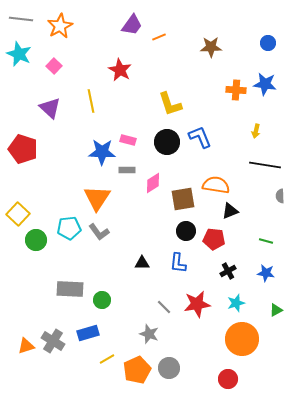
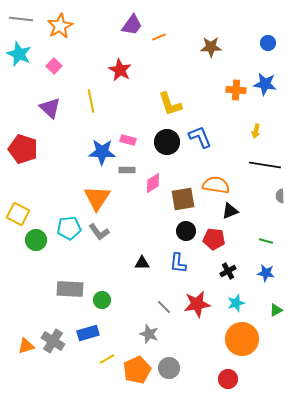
yellow square at (18, 214): rotated 15 degrees counterclockwise
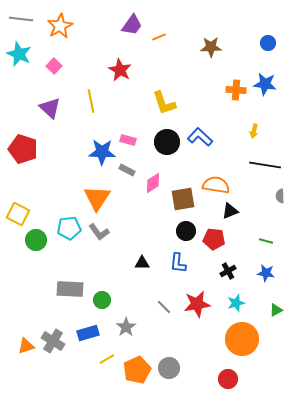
yellow L-shape at (170, 104): moved 6 px left, 1 px up
yellow arrow at (256, 131): moved 2 px left
blue L-shape at (200, 137): rotated 25 degrees counterclockwise
gray rectangle at (127, 170): rotated 28 degrees clockwise
gray star at (149, 334): moved 23 px left, 7 px up; rotated 18 degrees clockwise
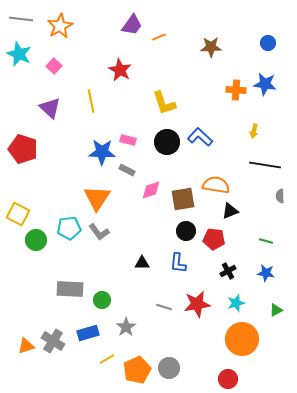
pink diamond at (153, 183): moved 2 px left, 7 px down; rotated 15 degrees clockwise
gray line at (164, 307): rotated 28 degrees counterclockwise
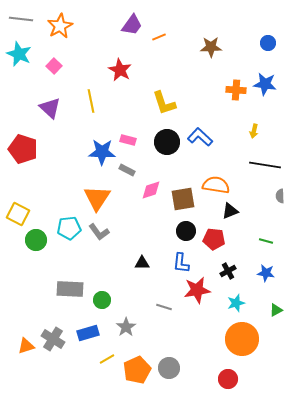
blue L-shape at (178, 263): moved 3 px right
red star at (197, 304): moved 14 px up
gray cross at (53, 341): moved 2 px up
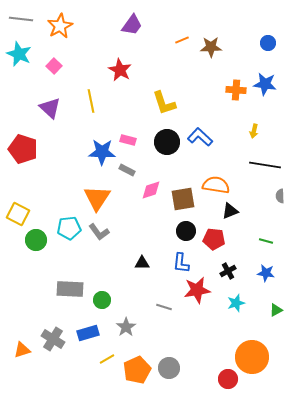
orange line at (159, 37): moved 23 px right, 3 px down
orange circle at (242, 339): moved 10 px right, 18 px down
orange triangle at (26, 346): moved 4 px left, 4 px down
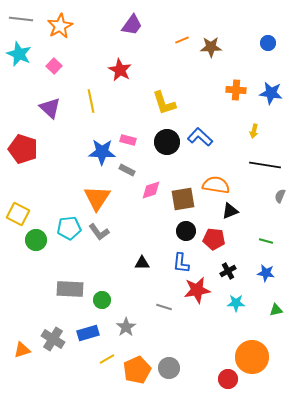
blue star at (265, 84): moved 6 px right, 9 px down
gray semicircle at (280, 196): rotated 24 degrees clockwise
cyan star at (236, 303): rotated 18 degrees clockwise
green triangle at (276, 310): rotated 16 degrees clockwise
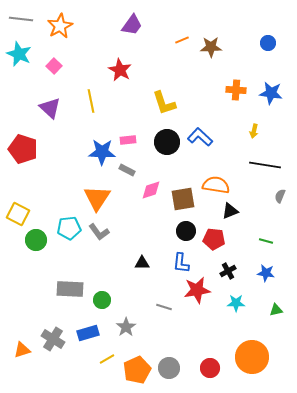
pink rectangle at (128, 140): rotated 21 degrees counterclockwise
red circle at (228, 379): moved 18 px left, 11 px up
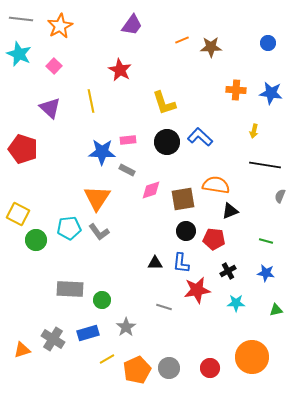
black triangle at (142, 263): moved 13 px right
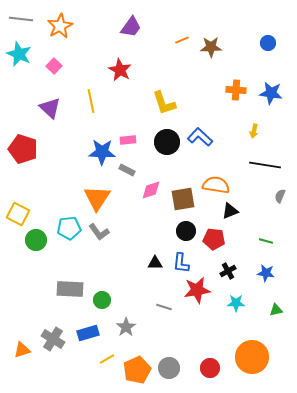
purple trapezoid at (132, 25): moved 1 px left, 2 px down
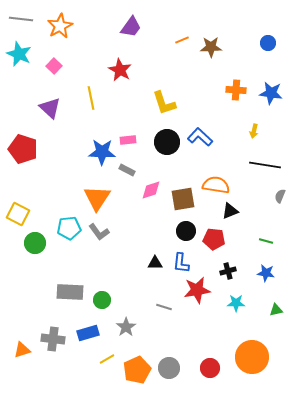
yellow line at (91, 101): moved 3 px up
green circle at (36, 240): moved 1 px left, 3 px down
black cross at (228, 271): rotated 14 degrees clockwise
gray rectangle at (70, 289): moved 3 px down
gray cross at (53, 339): rotated 25 degrees counterclockwise
